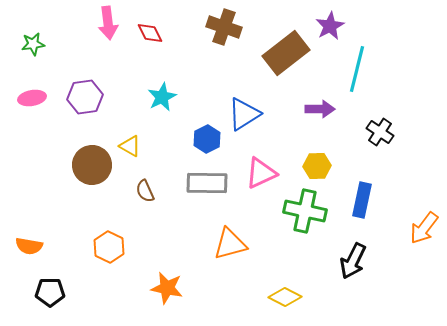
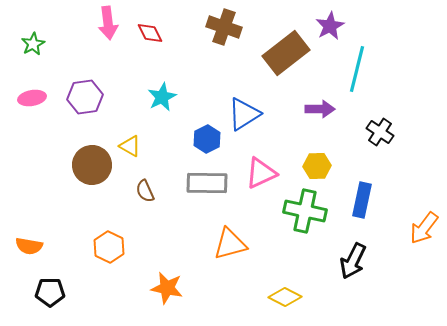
green star: rotated 20 degrees counterclockwise
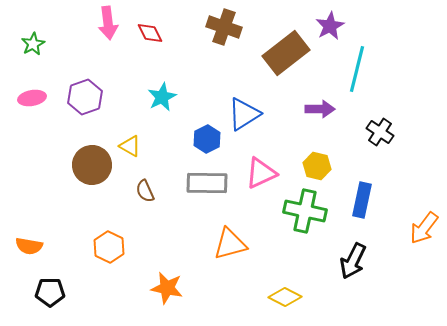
purple hexagon: rotated 12 degrees counterclockwise
yellow hexagon: rotated 16 degrees clockwise
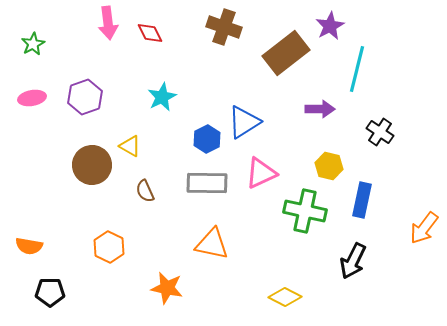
blue triangle: moved 8 px down
yellow hexagon: moved 12 px right
orange triangle: moved 18 px left; rotated 27 degrees clockwise
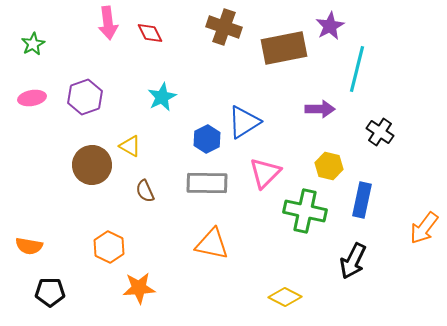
brown rectangle: moved 2 px left, 5 px up; rotated 27 degrees clockwise
pink triangle: moved 4 px right; rotated 20 degrees counterclockwise
orange star: moved 28 px left; rotated 16 degrees counterclockwise
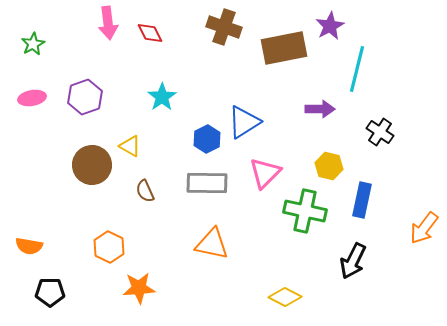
cyan star: rotated 8 degrees counterclockwise
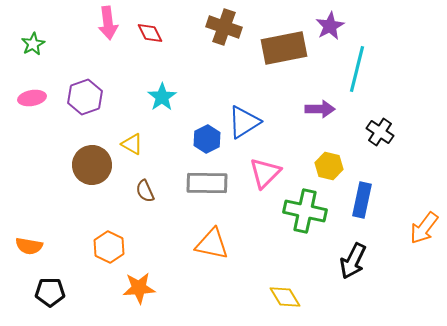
yellow triangle: moved 2 px right, 2 px up
yellow diamond: rotated 32 degrees clockwise
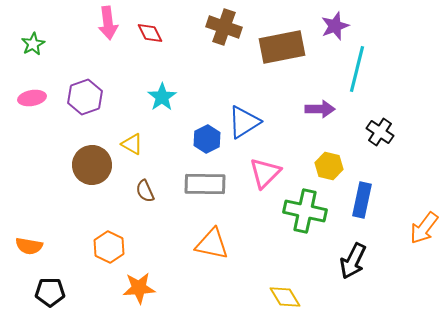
purple star: moved 5 px right; rotated 8 degrees clockwise
brown rectangle: moved 2 px left, 1 px up
gray rectangle: moved 2 px left, 1 px down
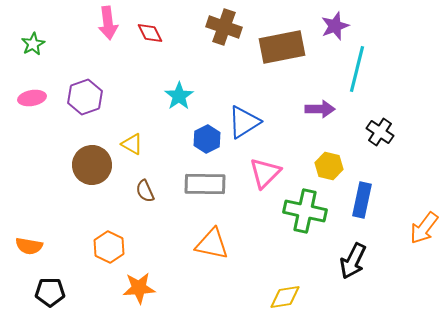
cyan star: moved 17 px right, 1 px up
yellow diamond: rotated 68 degrees counterclockwise
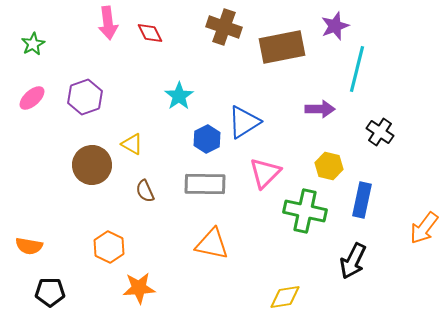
pink ellipse: rotated 32 degrees counterclockwise
